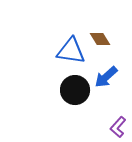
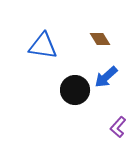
blue triangle: moved 28 px left, 5 px up
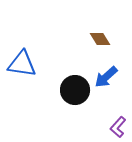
blue triangle: moved 21 px left, 18 px down
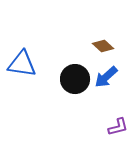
brown diamond: moved 3 px right, 7 px down; rotated 15 degrees counterclockwise
black circle: moved 11 px up
purple L-shape: rotated 145 degrees counterclockwise
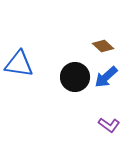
blue triangle: moved 3 px left
black circle: moved 2 px up
purple L-shape: moved 9 px left, 2 px up; rotated 50 degrees clockwise
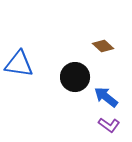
blue arrow: moved 20 px down; rotated 80 degrees clockwise
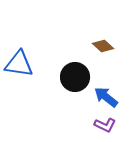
purple L-shape: moved 4 px left; rotated 10 degrees counterclockwise
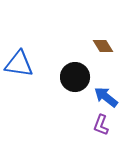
brown diamond: rotated 15 degrees clockwise
purple L-shape: moved 4 px left; rotated 85 degrees clockwise
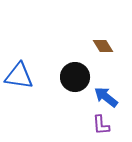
blue triangle: moved 12 px down
purple L-shape: rotated 25 degrees counterclockwise
